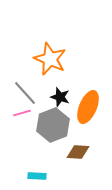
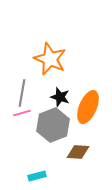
gray line: moved 3 px left; rotated 52 degrees clockwise
cyan rectangle: rotated 18 degrees counterclockwise
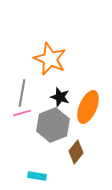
brown diamond: moved 2 px left; rotated 55 degrees counterclockwise
cyan rectangle: rotated 24 degrees clockwise
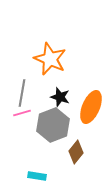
orange ellipse: moved 3 px right
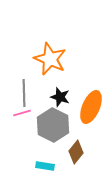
gray line: moved 2 px right; rotated 12 degrees counterclockwise
gray hexagon: rotated 12 degrees counterclockwise
cyan rectangle: moved 8 px right, 10 px up
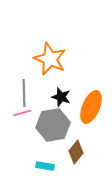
black star: moved 1 px right
gray hexagon: rotated 24 degrees clockwise
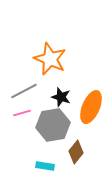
gray line: moved 2 px up; rotated 64 degrees clockwise
